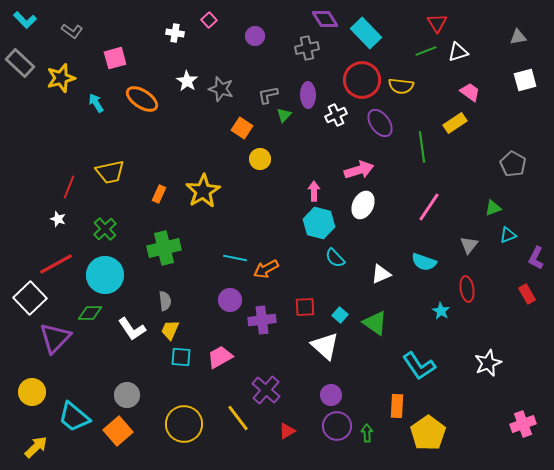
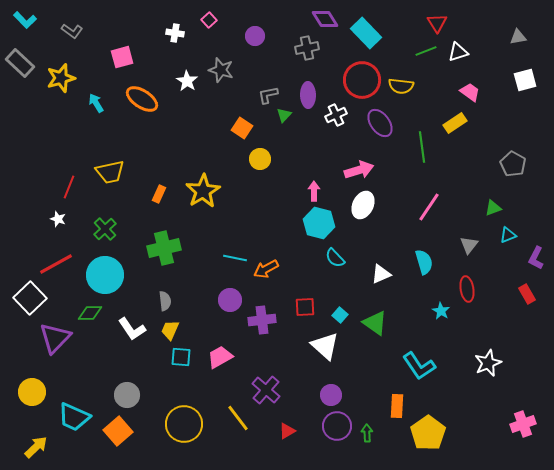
pink square at (115, 58): moved 7 px right, 1 px up
gray star at (221, 89): moved 19 px up
cyan semicircle at (424, 262): rotated 125 degrees counterclockwise
cyan trapezoid at (74, 417): rotated 16 degrees counterclockwise
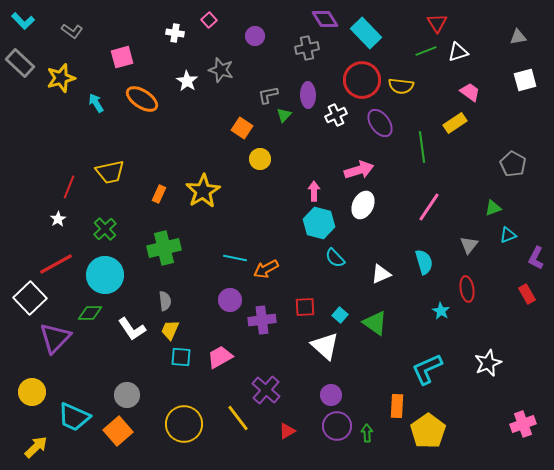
cyan L-shape at (25, 20): moved 2 px left, 1 px down
white star at (58, 219): rotated 21 degrees clockwise
cyan L-shape at (419, 366): moved 8 px right, 3 px down; rotated 100 degrees clockwise
yellow pentagon at (428, 433): moved 2 px up
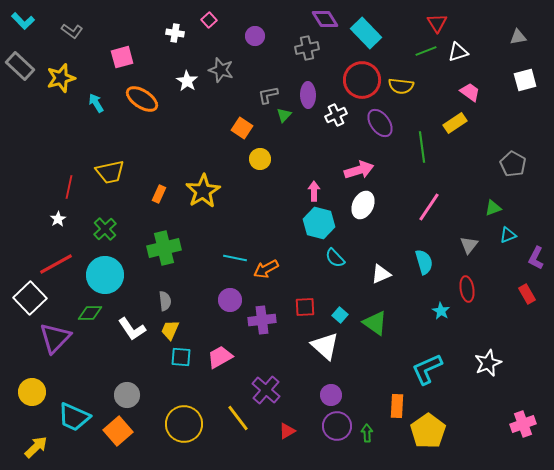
gray rectangle at (20, 63): moved 3 px down
red line at (69, 187): rotated 10 degrees counterclockwise
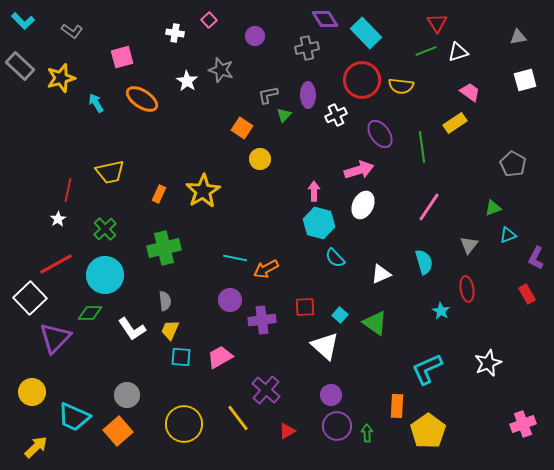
purple ellipse at (380, 123): moved 11 px down
red line at (69, 187): moved 1 px left, 3 px down
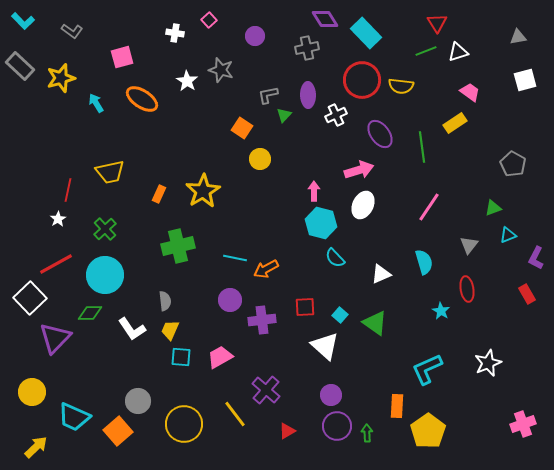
cyan hexagon at (319, 223): moved 2 px right
green cross at (164, 248): moved 14 px right, 2 px up
gray circle at (127, 395): moved 11 px right, 6 px down
yellow line at (238, 418): moved 3 px left, 4 px up
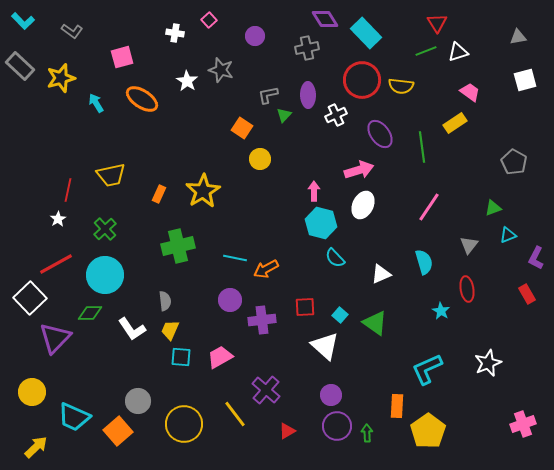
gray pentagon at (513, 164): moved 1 px right, 2 px up
yellow trapezoid at (110, 172): moved 1 px right, 3 px down
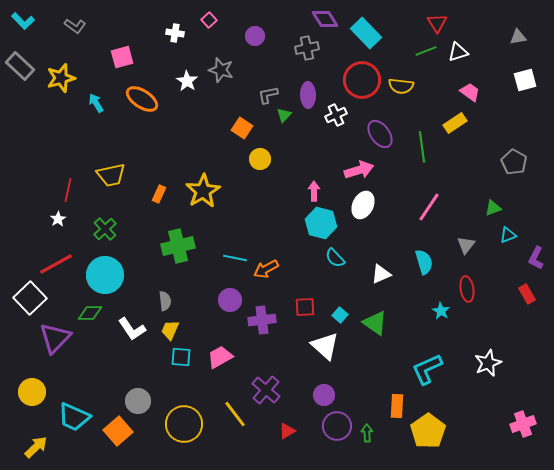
gray L-shape at (72, 31): moved 3 px right, 5 px up
gray triangle at (469, 245): moved 3 px left
purple circle at (331, 395): moved 7 px left
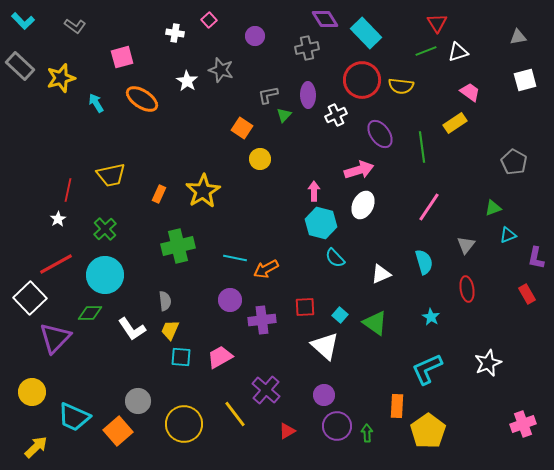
purple L-shape at (536, 258): rotated 15 degrees counterclockwise
cyan star at (441, 311): moved 10 px left, 6 px down
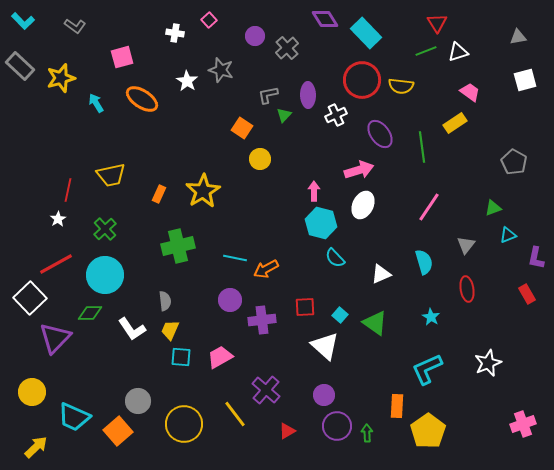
gray cross at (307, 48): moved 20 px left; rotated 30 degrees counterclockwise
